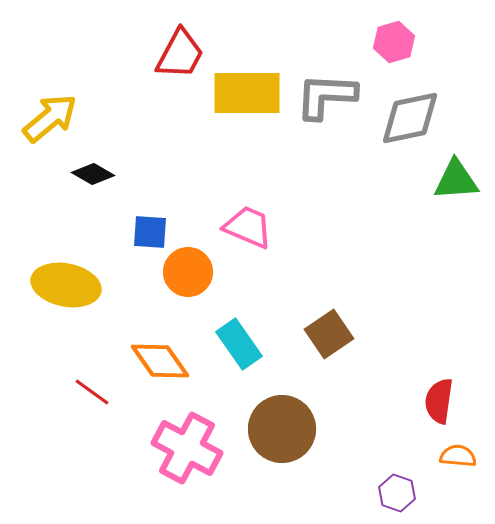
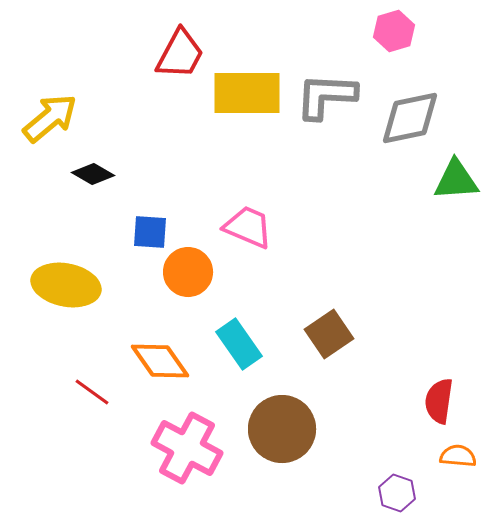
pink hexagon: moved 11 px up
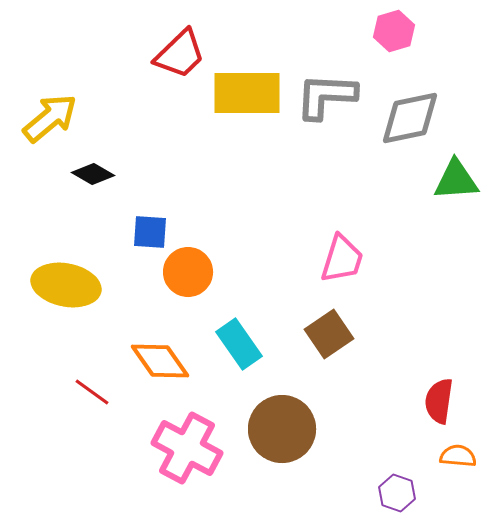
red trapezoid: rotated 18 degrees clockwise
pink trapezoid: moved 94 px right, 32 px down; rotated 84 degrees clockwise
